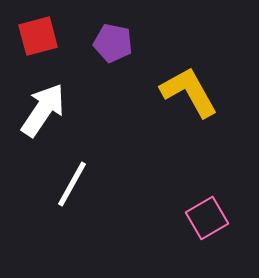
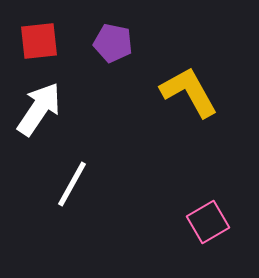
red square: moved 1 px right, 5 px down; rotated 9 degrees clockwise
white arrow: moved 4 px left, 1 px up
pink square: moved 1 px right, 4 px down
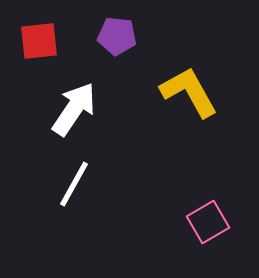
purple pentagon: moved 4 px right, 7 px up; rotated 6 degrees counterclockwise
white arrow: moved 35 px right
white line: moved 2 px right
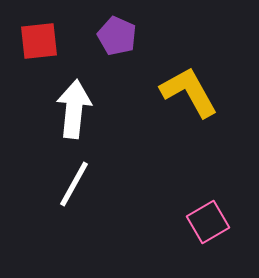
purple pentagon: rotated 18 degrees clockwise
white arrow: rotated 28 degrees counterclockwise
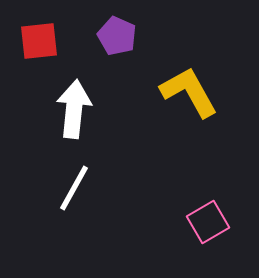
white line: moved 4 px down
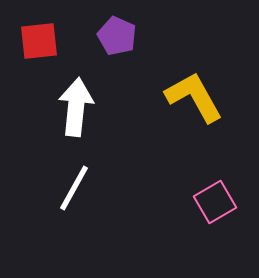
yellow L-shape: moved 5 px right, 5 px down
white arrow: moved 2 px right, 2 px up
pink square: moved 7 px right, 20 px up
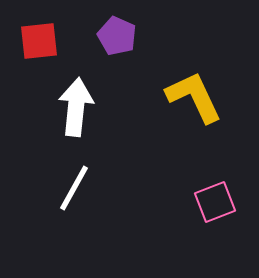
yellow L-shape: rotated 4 degrees clockwise
pink square: rotated 9 degrees clockwise
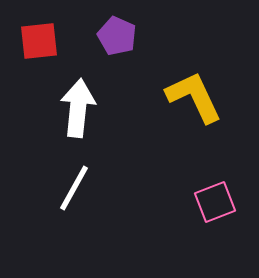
white arrow: moved 2 px right, 1 px down
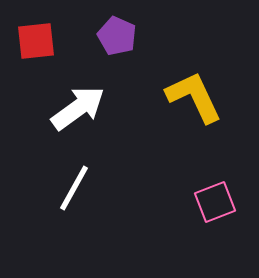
red square: moved 3 px left
white arrow: rotated 48 degrees clockwise
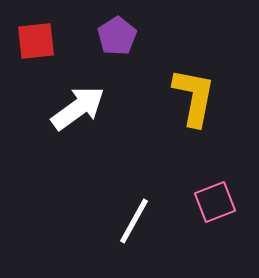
purple pentagon: rotated 15 degrees clockwise
yellow L-shape: rotated 36 degrees clockwise
white line: moved 60 px right, 33 px down
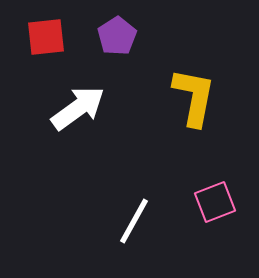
red square: moved 10 px right, 4 px up
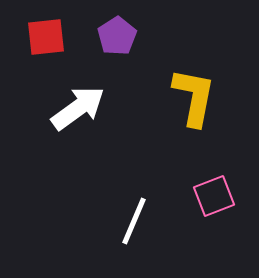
pink square: moved 1 px left, 6 px up
white line: rotated 6 degrees counterclockwise
